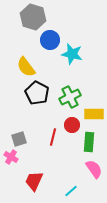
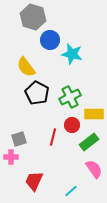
green rectangle: rotated 48 degrees clockwise
pink cross: rotated 32 degrees counterclockwise
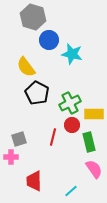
blue circle: moved 1 px left
green cross: moved 6 px down
green rectangle: rotated 66 degrees counterclockwise
red trapezoid: rotated 25 degrees counterclockwise
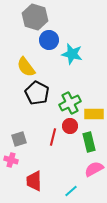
gray hexagon: moved 2 px right
red circle: moved 2 px left, 1 px down
pink cross: moved 3 px down; rotated 16 degrees clockwise
pink semicircle: rotated 84 degrees counterclockwise
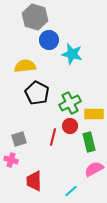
yellow semicircle: moved 1 px left, 1 px up; rotated 120 degrees clockwise
